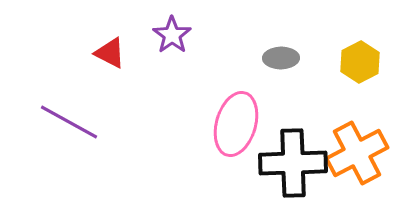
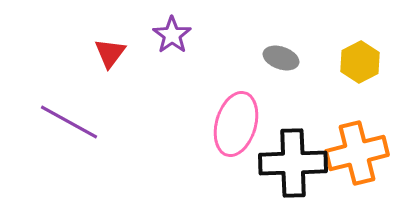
red triangle: rotated 40 degrees clockwise
gray ellipse: rotated 20 degrees clockwise
orange cross: rotated 14 degrees clockwise
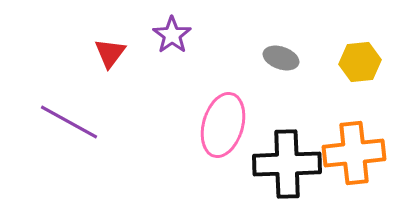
yellow hexagon: rotated 21 degrees clockwise
pink ellipse: moved 13 px left, 1 px down
orange cross: moved 3 px left; rotated 8 degrees clockwise
black cross: moved 6 px left, 1 px down
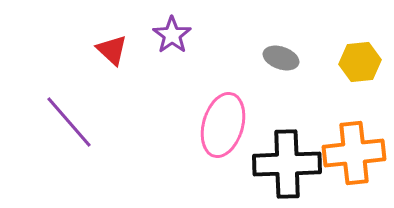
red triangle: moved 2 px right, 3 px up; rotated 24 degrees counterclockwise
purple line: rotated 20 degrees clockwise
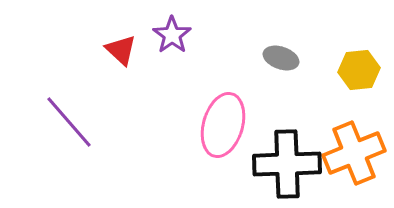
red triangle: moved 9 px right
yellow hexagon: moved 1 px left, 8 px down
orange cross: rotated 16 degrees counterclockwise
